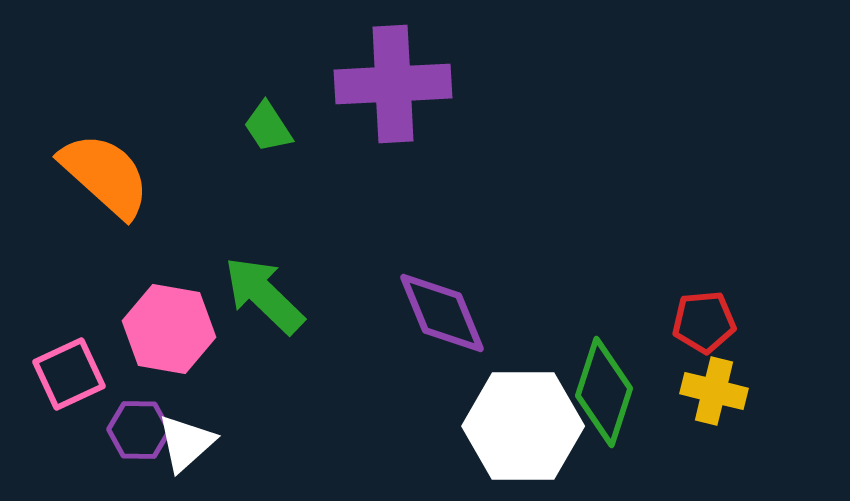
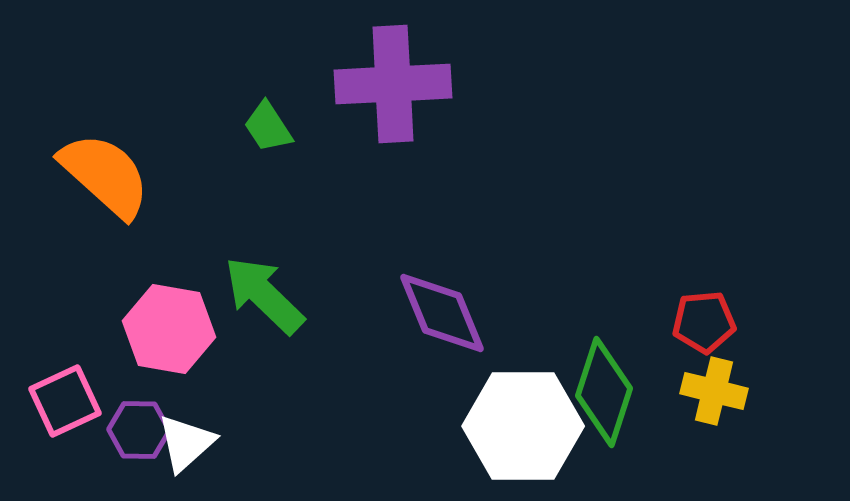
pink square: moved 4 px left, 27 px down
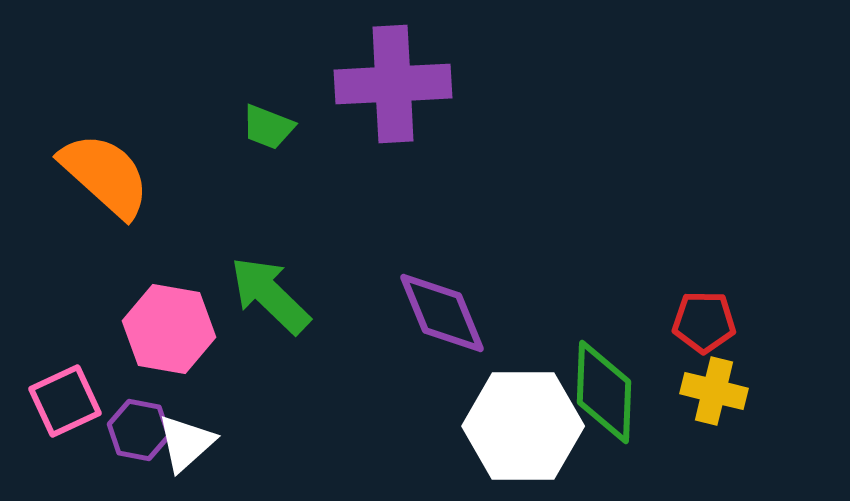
green trapezoid: rotated 36 degrees counterclockwise
green arrow: moved 6 px right
red pentagon: rotated 6 degrees clockwise
green diamond: rotated 16 degrees counterclockwise
purple hexagon: rotated 10 degrees clockwise
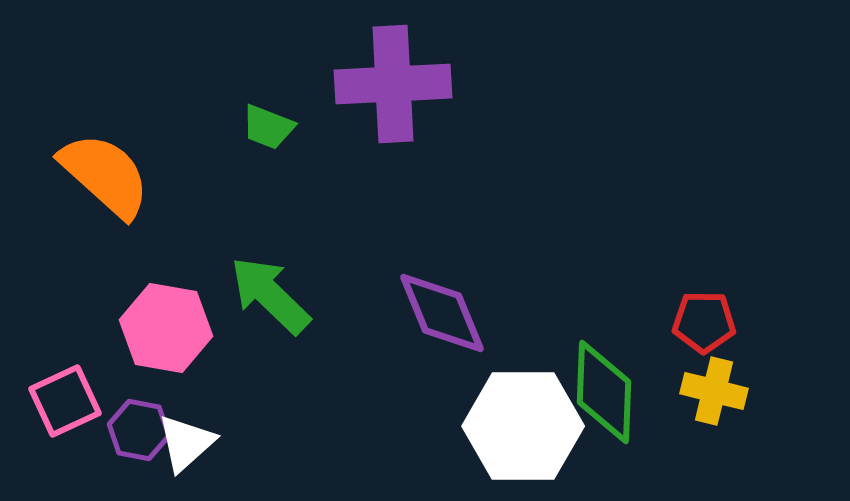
pink hexagon: moved 3 px left, 1 px up
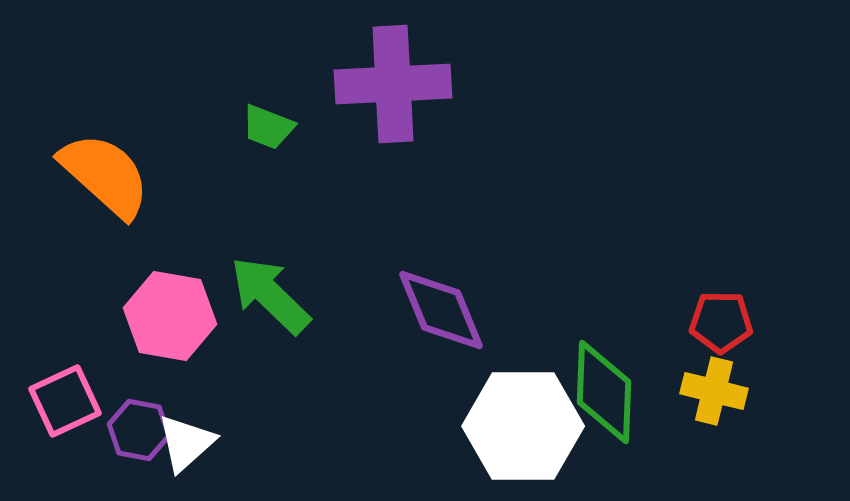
purple diamond: moved 1 px left, 3 px up
red pentagon: moved 17 px right
pink hexagon: moved 4 px right, 12 px up
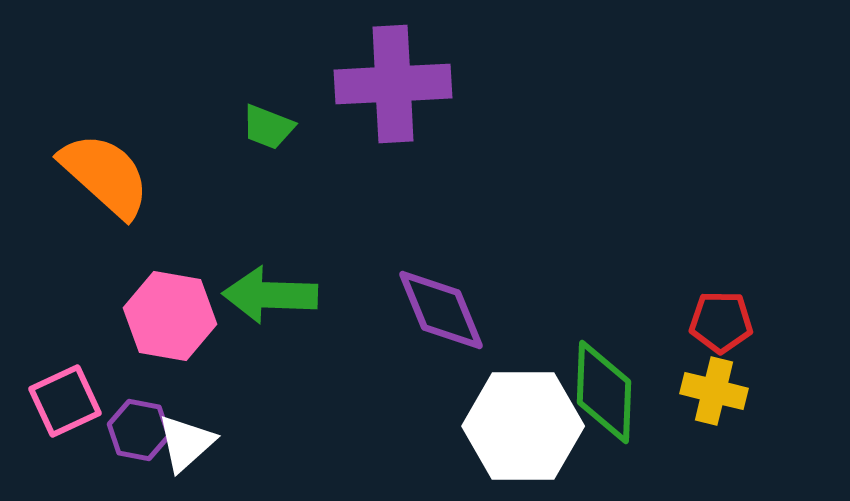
green arrow: rotated 42 degrees counterclockwise
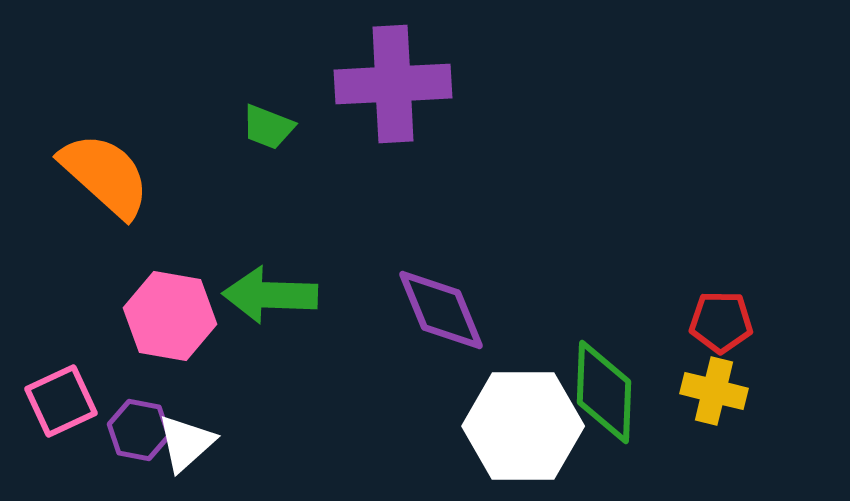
pink square: moved 4 px left
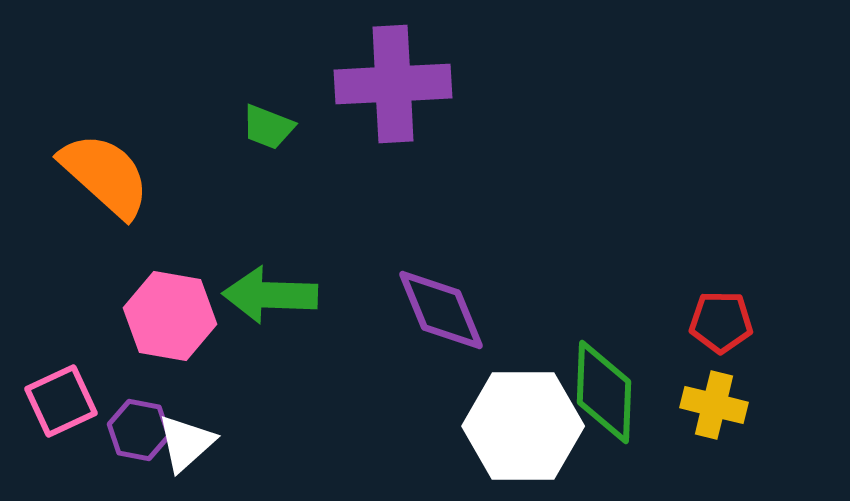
yellow cross: moved 14 px down
